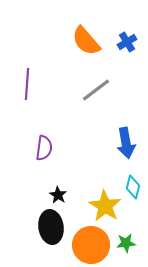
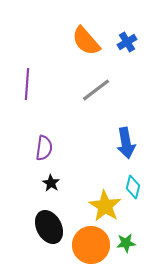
black star: moved 7 px left, 12 px up
black ellipse: moved 2 px left; rotated 20 degrees counterclockwise
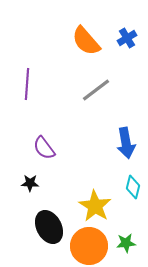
blue cross: moved 4 px up
purple semicircle: rotated 135 degrees clockwise
black star: moved 21 px left; rotated 30 degrees counterclockwise
yellow star: moved 10 px left
orange circle: moved 2 px left, 1 px down
